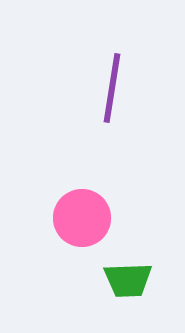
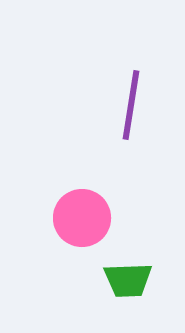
purple line: moved 19 px right, 17 px down
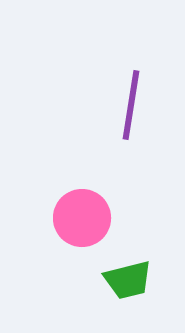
green trapezoid: rotated 12 degrees counterclockwise
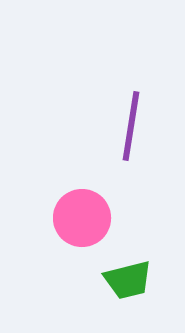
purple line: moved 21 px down
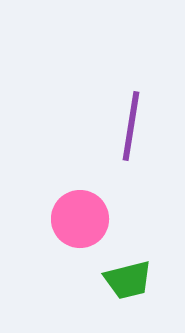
pink circle: moved 2 px left, 1 px down
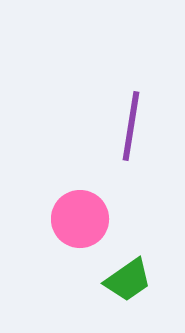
green trapezoid: rotated 21 degrees counterclockwise
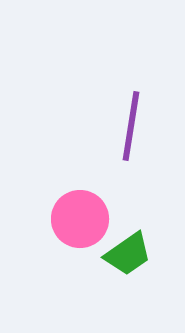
green trapezoid: moved 26 px up
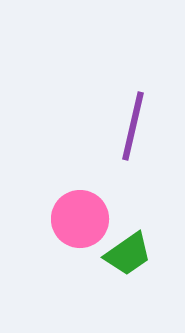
purple line: moved 2 px right; rotated 4 degrees clockwise
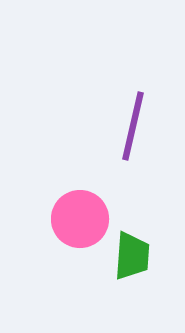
green trapezoid: moved 4 px right, 2 px down; rotated 51 degrees counterclockwise
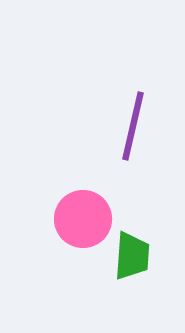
pink circle: moved 3 px right
